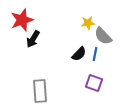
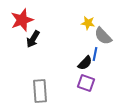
yellow star: rotated 16 degrees clockwise
black semicircle: moved 6 px right, 9 px down
purple square: moved 8 px left
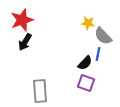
black arrow: moved 8 px left, 3 px down
blue line: moved 3 px right
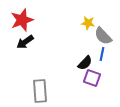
black arrow: rotated 24 degrees clockwise
blue line: moved 4 px right
purple square: moved 6 px right, 5 px up
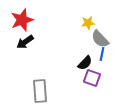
yellow star: rotated 16 degrees counterclockwise
gray semicircle: moved 3 px left, 3 px down
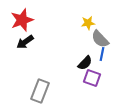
gray rectangle: rotated 25 degrees clockwise
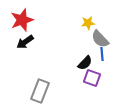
blue line: rotated 16 degrees counterclockwise
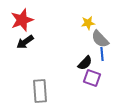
gray rectangle: rotated 25 degrees counterclockwise
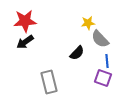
red star: moved 3 px right, 1 px down; rotated 15 degrees clockwise
blue line: moved 5 px right, 7 px down
black semicircle: moved 8 px left, 10 px up
purple square: moved 11 px right
gray rectangle: moved 9 px right, 9 px up; rotated 10 degrees counterclockwise
